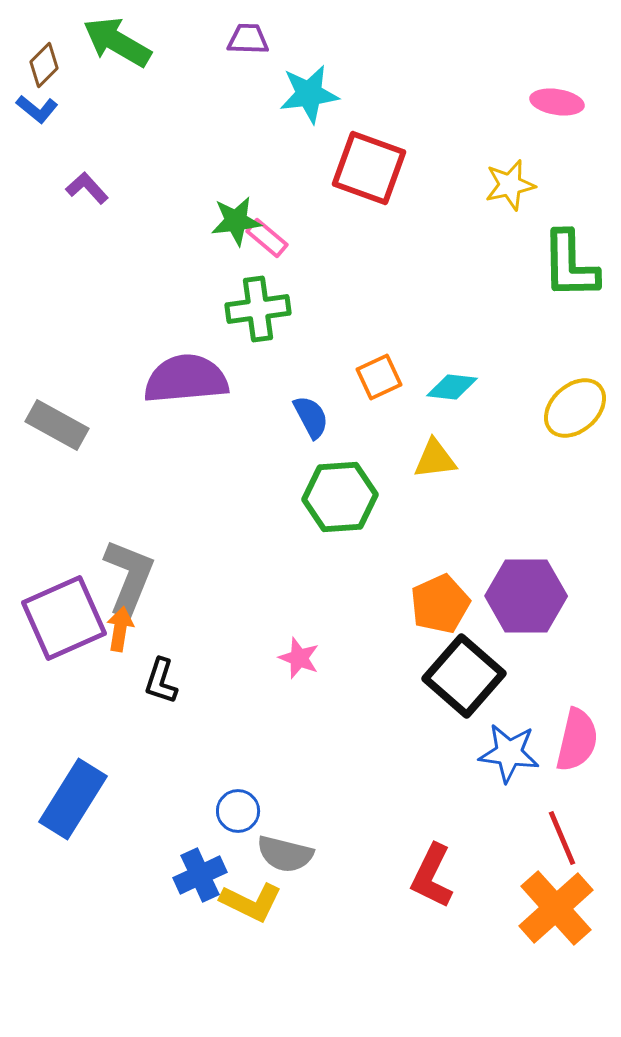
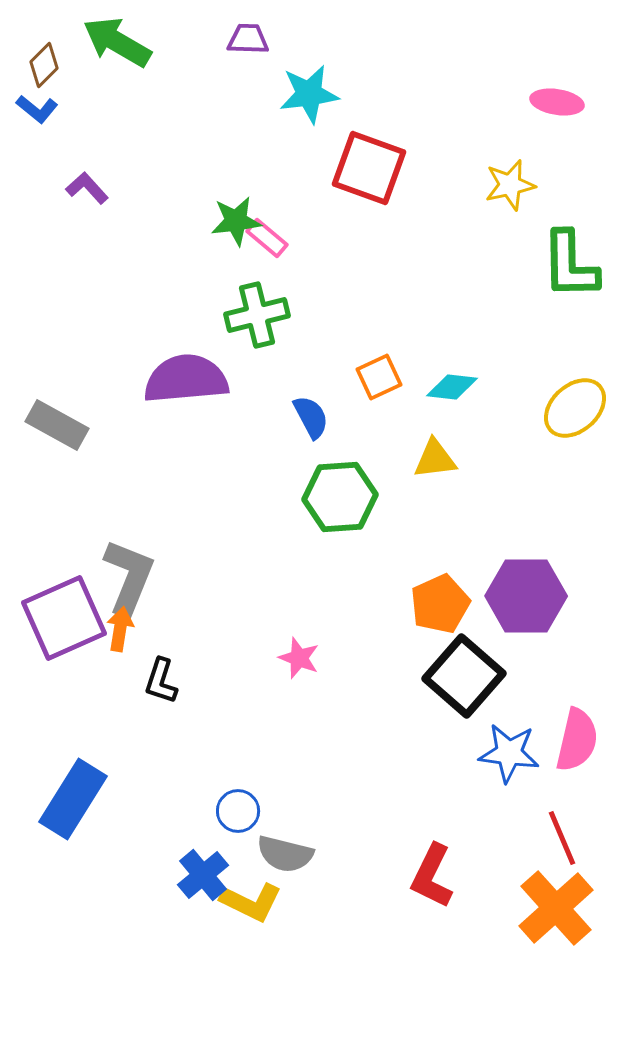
green cross: moved 1 px left, 6 px down; rotated 6 degrees counterclockwise
blue cross: moved 3 px right; rotated 15 degrees counterclockwise
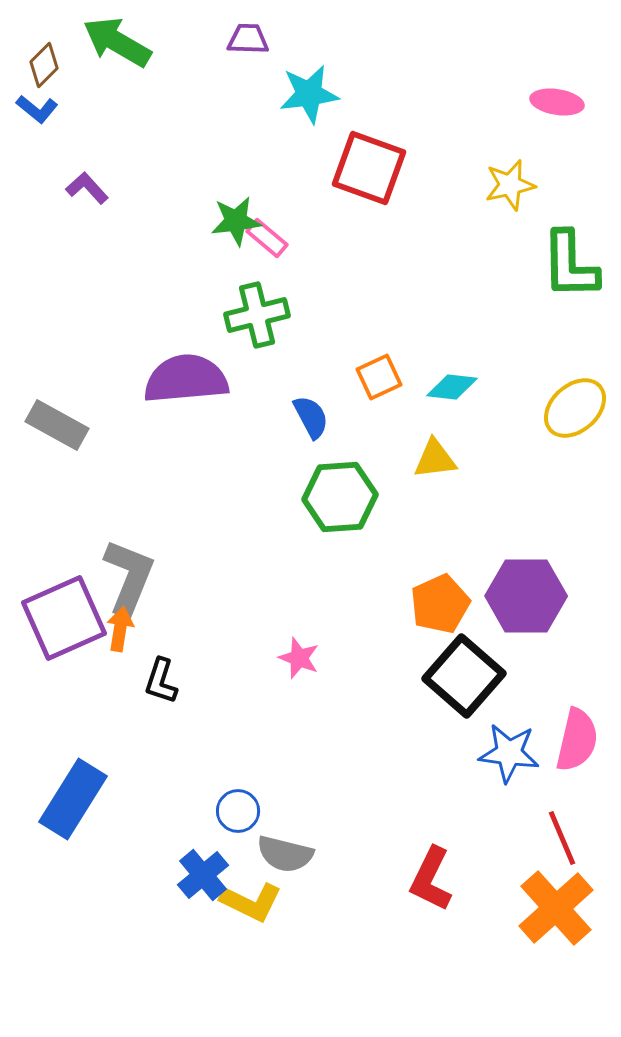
red L-shape: moved 1 px left, 3 px down
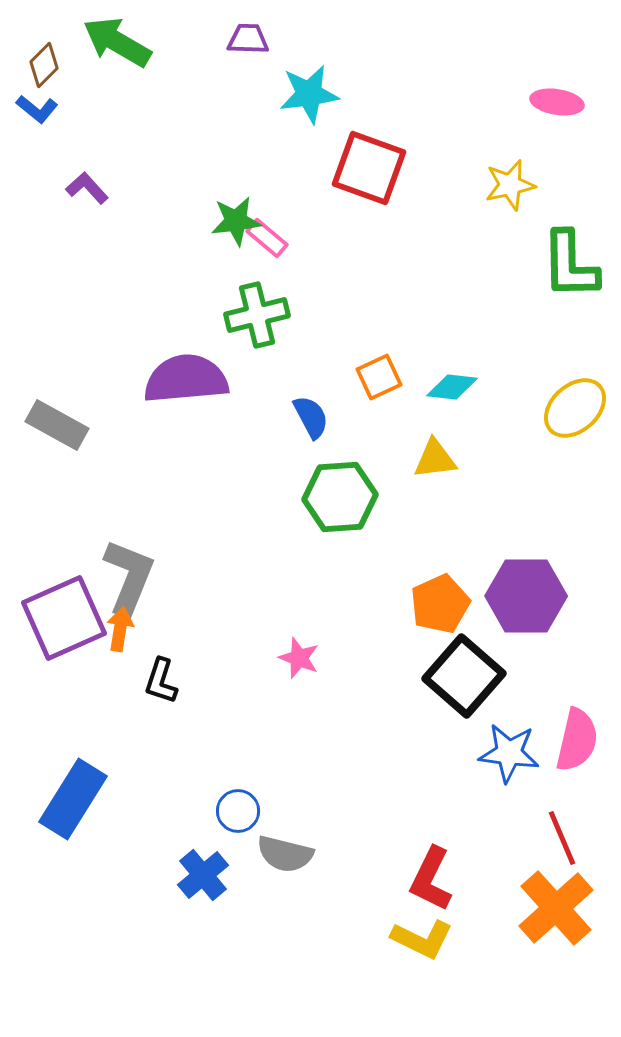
yellow L-shape: moved 171 px right, 37 px down
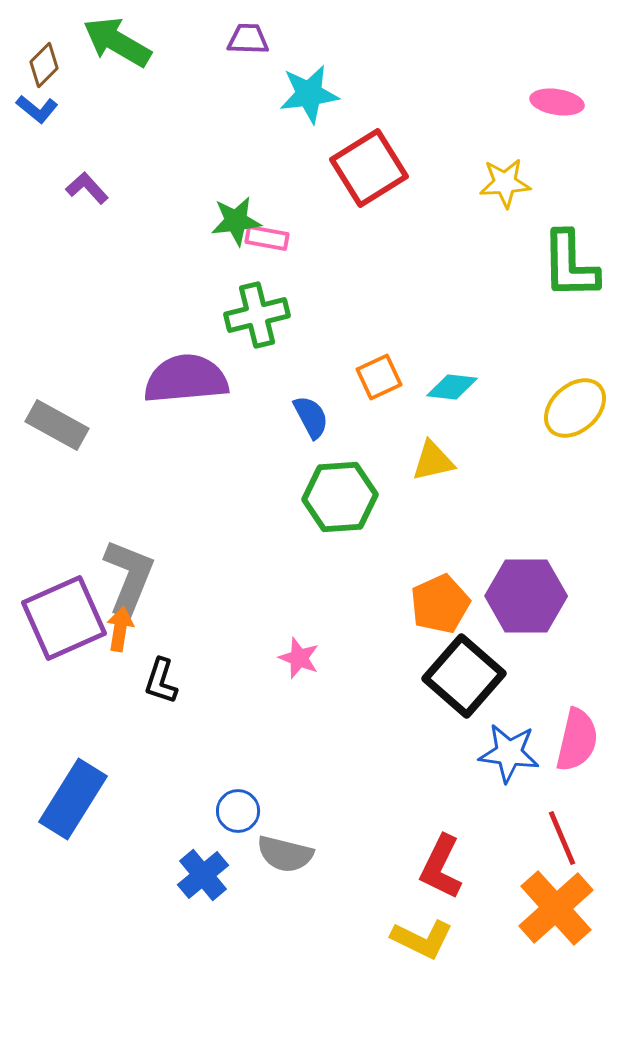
red square: rotated 38 degrees clockwise
yellow star: moved 5 px left, 2 px up; rotated 9 degrees clockwise
pink rectangle: rotated 30 degrees counterclockwise
yellow triangle: moved 2 px left, 2 px down; rotated 6 degrees counterclockwise
red L-shape: moved 10 px right, 12 px up
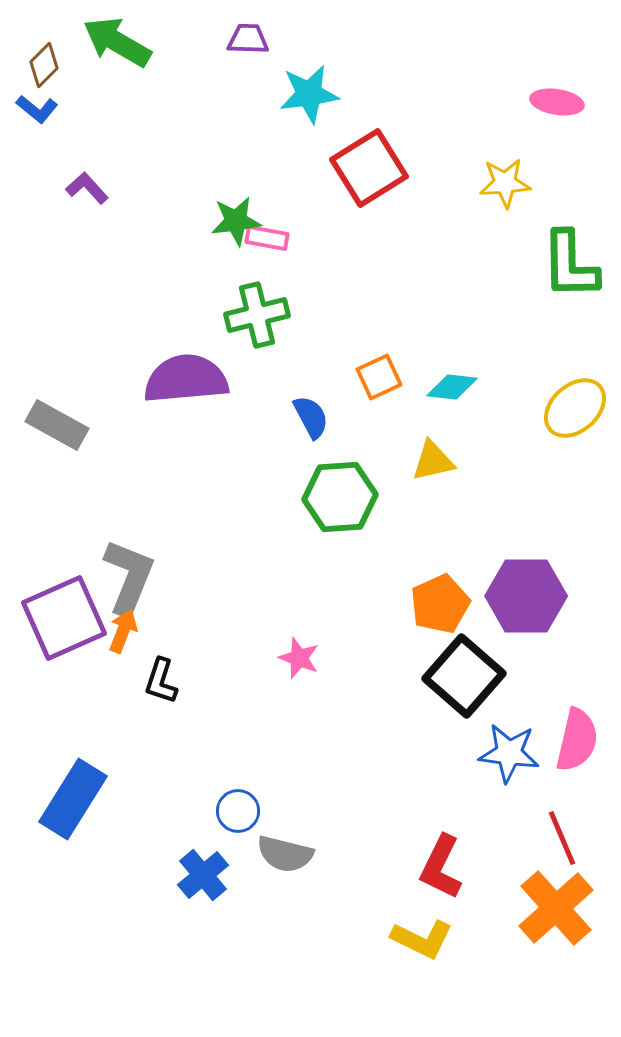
orange arrow: moved 3 px right, 2 px down; rotated 12 degrees clockwise
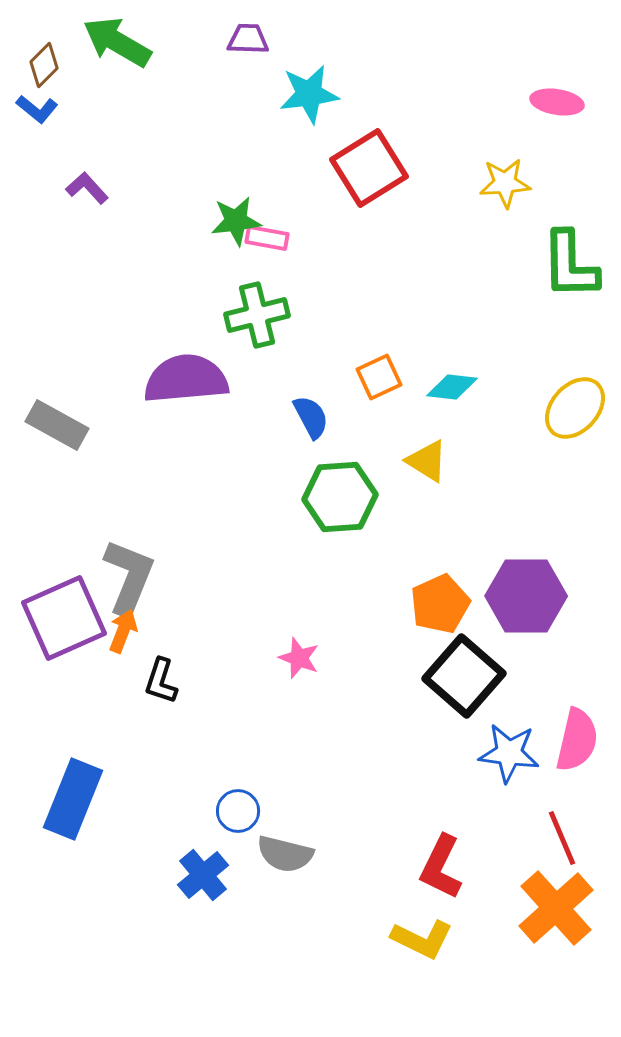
yellow ellipse: rotated 6 degrees counterclockwise
yellow triangle: moved 6 px left; rotated 45 degrees clockwise
blue rectangle: rotated 10 degrees counterclockwise
